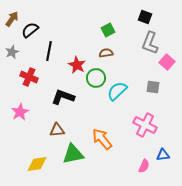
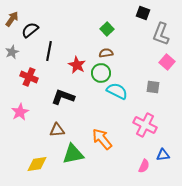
black square: moved 2 px left, 4 px up
green square: moved 1 px left, 1 px up; rotated 16 degrees counterclockwise
gray L-shape: moved 11 px right, 9 px up
green circle: moved 5 px right, 5 px up
cyan semicircle: rotated 70 degrees clockwise
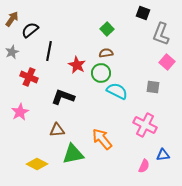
yellow diamond: rotated 35 degrees clockwise
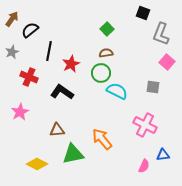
red star: moved 6 px left, 1 px up; rotated 18 degrees clockwise
black L-shape: moved 1 px left, 5 px up; rotated 15 degrees clockwise
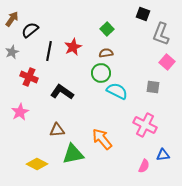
black square: moved 1 px down
red star: moved 2 px right, 17 px up
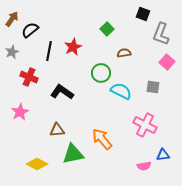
brown semicircle: moved 18 px right
cyan semicircle: moved 4 px right
pink semicircle: rotated 56 degrees clockwise
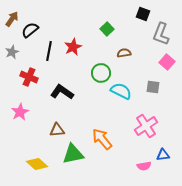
pink cross: moved 1 px right, 1 px down; rotated 30 degrees clockwise
yellow diamond: rotated 15 degrees clockwise
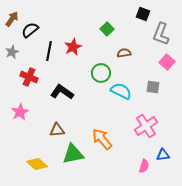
pink semicircle: rotated 64 degrees counterclockwise
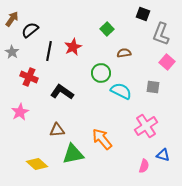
gray star: rotated 16 degrees counterclockwise
blue triangle: rotated 24 degrees clockwise
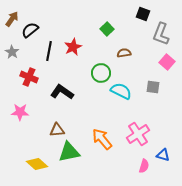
pink star: rotated 30 degrees clockwise
pink cross: moved 8 px left, 8 px down
green triangle: moved 4 px left, 2 px up
